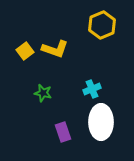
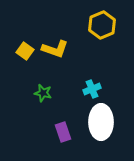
yellow square: rotated 18 degrees counterclockwise
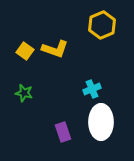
green star: moved 19 px left
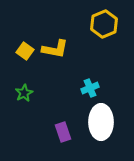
yellow hexagon: moved 2 px right, 1 px up
yellow L-shape: rotated 8 degrees counterclockwise
cyan cross: moved 2 px left, 1 px up
green star: rotated 30 degrees clockwise
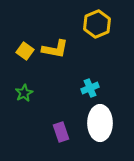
yellow hexagon: moved 7 px left
white ellipse: moved 1 px left, 1 px down
purple rectangle: moved 2 px left
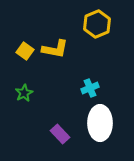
purple rectangle: moved 1 px left, 2 px down; rotated 24 degrees counterclockwise
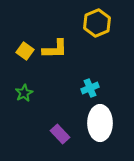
yellow hexagon: moved 1 px up
yellow L-shape: rotated 12 degrees counterclockwise
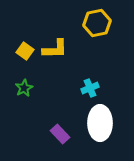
yellow hexagon: rotated 12 degrees clockwise
green star: moved 5 px up
